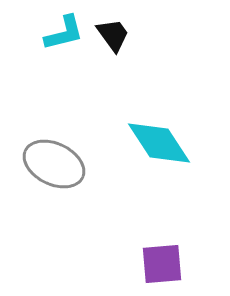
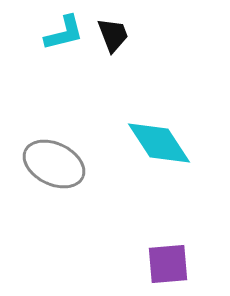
black trapezoid: rotated 15 degrees clockwise
purple square: moved 6 px right
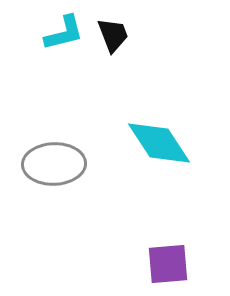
gray ellipse: rotated 28 degrees counterclockwise
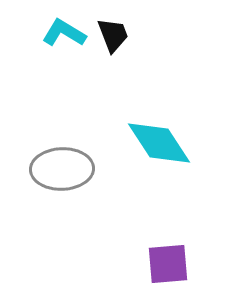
cyan L-shape: rotated 135 degrees counterclockwise
gray ellipse: moved 8 px right, 5 px down
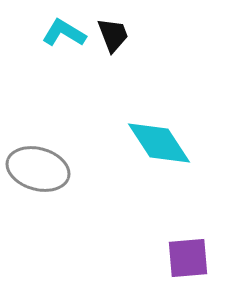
gray ellipse: moved 24 px left; rotated 18 degrees clockwise
purple square: moved 20 px right, 6 px up
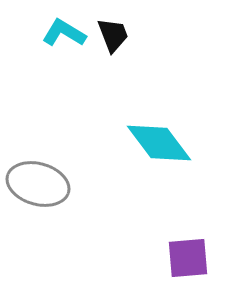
cyan diamond: rotated 4 degrees counterclockwise
gray ellipse: moved 15 px down
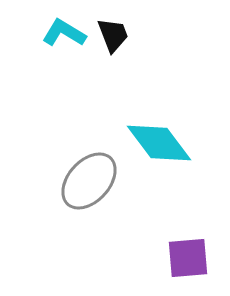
gray ellipse: moved 51 px right, 3 px up; rotated 64 degrees counterclockwise
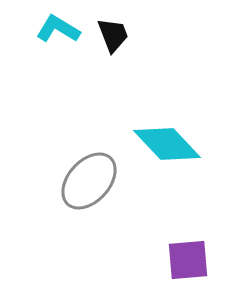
cyan L-shape: moved 6 px left, 4 px up
cyan diamond: moved 8 px right, 1 px down; rotated 6 degrees counterclockwise
purple square: moved 2 px down
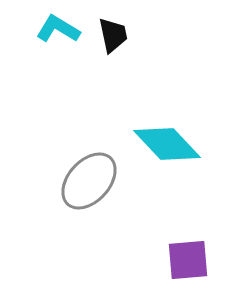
black trapezoid: rotated 9 degrees clockwise
